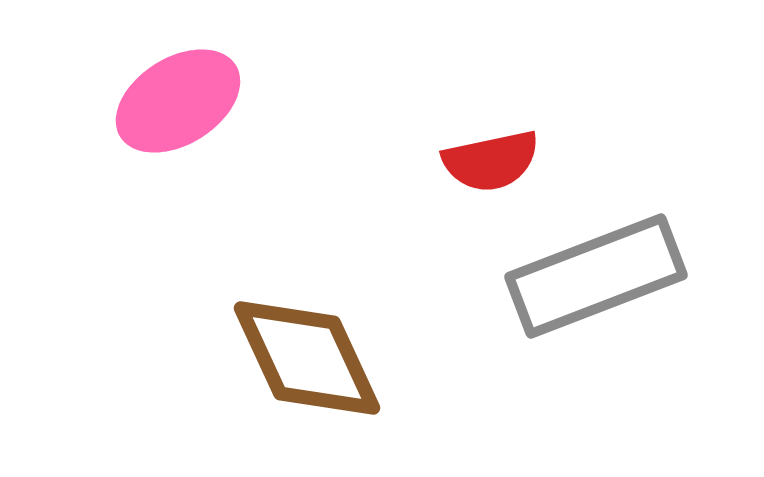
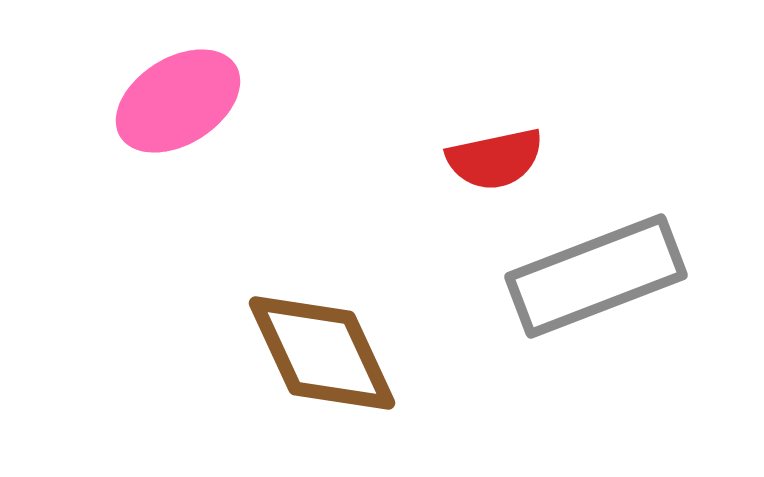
red semicircle: moved 4 px right, 2 px up
brown diamond: moved 15 px right, 5 px up
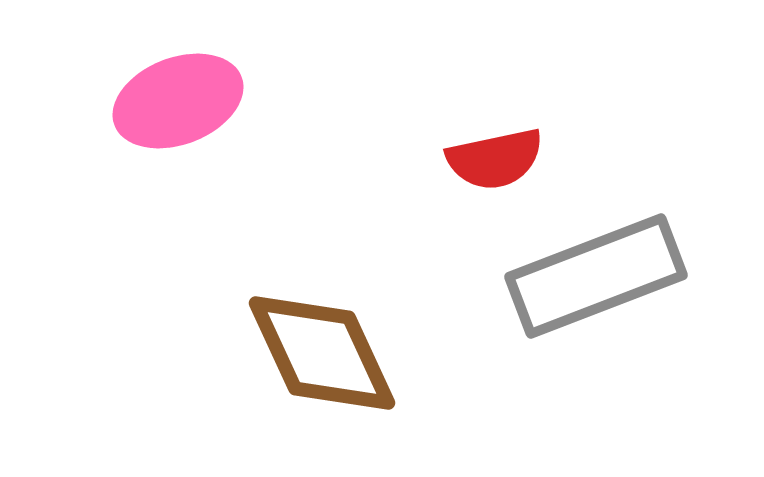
pink ellipse: rotated 11 degrees clockwise
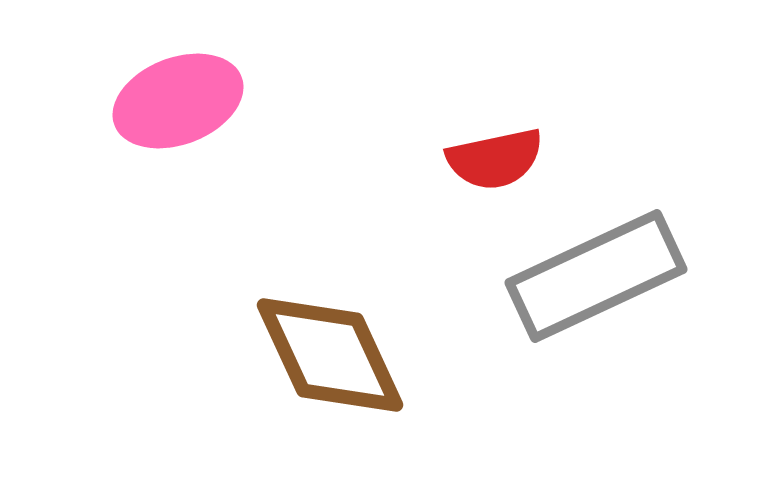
gray rectangle: rotated 4 degrees counterclockwise
brown diamond: moved 8 px right, 2 px down
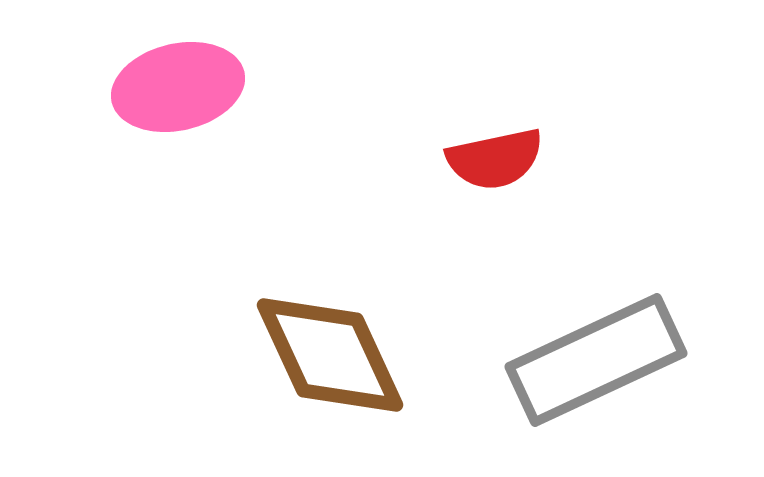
pink ellipse: moved 14 px up; rotated 8 degrees clockwise
gray rectangle: moved 84 px down
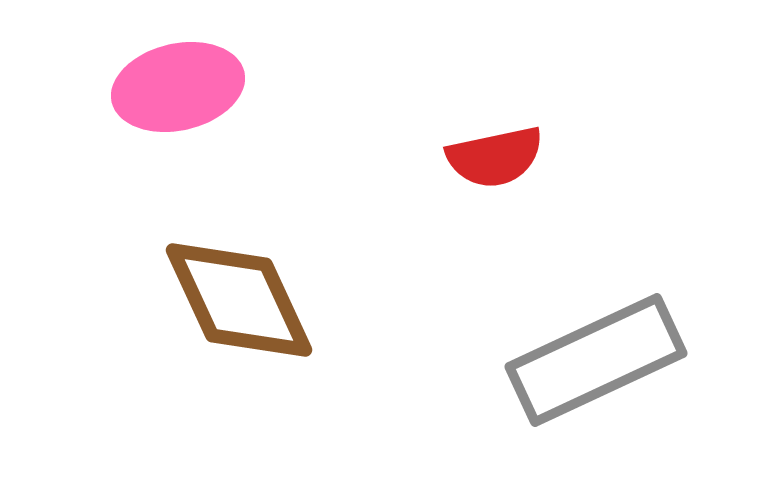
red semicircle: moved 2 px up
brown diamond: moved 91 px left, 55 px up
